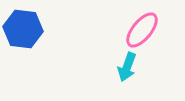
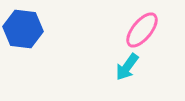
cyan arrow: rotated 16 degrees clockwise
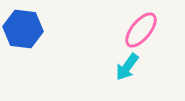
pink ellipse: moved 1 px left
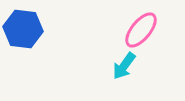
cyan arrow: moved 3 px left, 1 px up
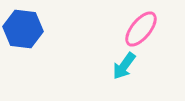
pink ellipse: moved 1 px up
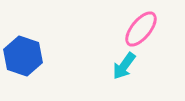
blue hexagon: moved 27 px down; rotated 12 degrees clockwise
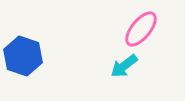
cyan arrow: rotated 16 degrees clockwise
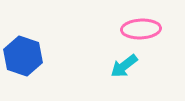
pink ellipse: rotated 48 degrees clockwise
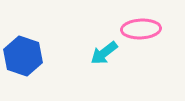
cyan arrow: moved 20 px left, 13 px up
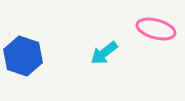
pink ellipse: moved 15 px right; rotated 18 degrees clockwise
